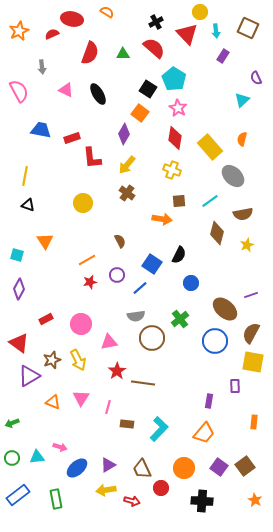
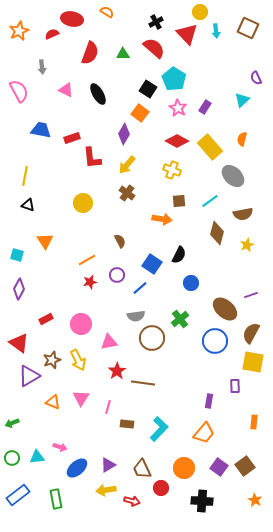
purple rectangle at (223, 56): moved 18 px left, 51 px down
red diamond at (175, 138): moved 2 px right, 3 px down; rotated 70 degrees counterclockwise
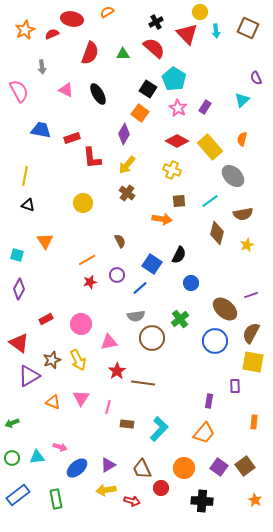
orange semicircle at (107, 12): rotated 64 degrees counterclockwise
orange star at (19, 31): moved 6 px right, 1 px up
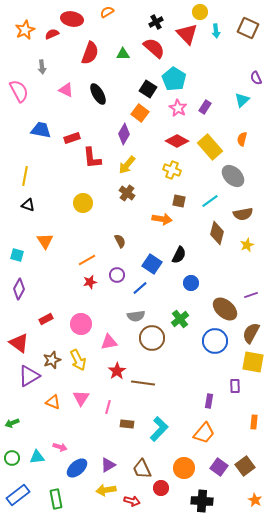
brown square at (179, 201): rotated 16 degrees clockwise
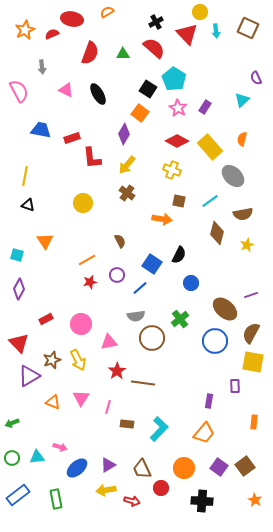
red triangle at (19, 343): rotated 10 degrees clockwise
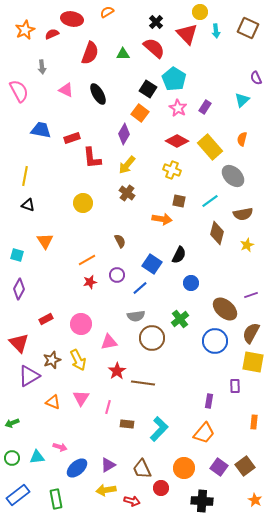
black cross at (156, 22): rotated 16 degrees counterclockwise
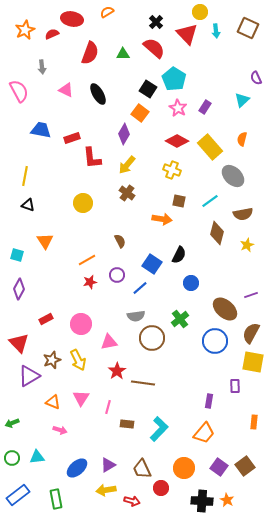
pink arrow at (60, 447): moved 17 px up
orange star at (255, 500): moved 28 px left
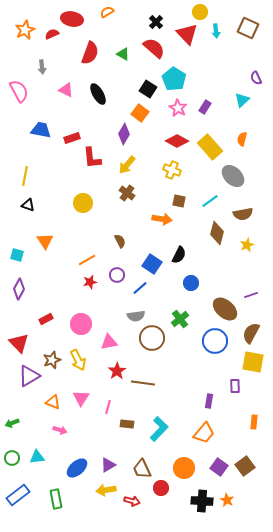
green triangle at (123, 54): rotated 32 degrees clockwise
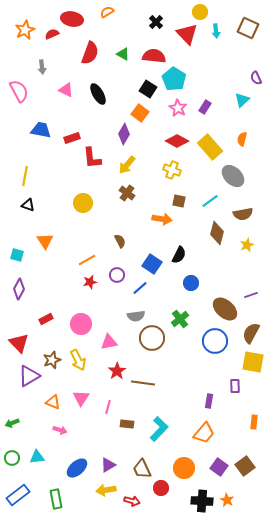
red semicircle at (154, 48): moved 8 px down; rotated 35 degrees counterclockwise
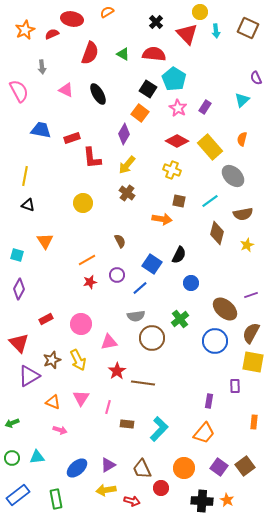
red semicircle at (154, 56): moved 2 px up
